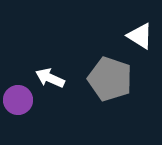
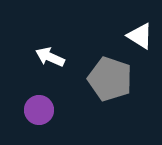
white arrow: moved 21 px up
purple circle: moved 21 px right, 10 px down
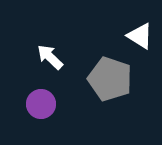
white arrow: rotated 20 degrees clockwise
purple circle: moved 2 px right, 6 px up
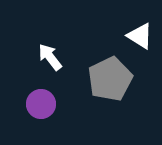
white arrow: rotated 8 degrees clockwise
gray pentagon: rotated 27 degrees clockwise
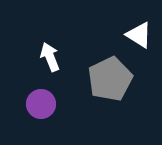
white triangle: moved 1 px left, 1 px up
white arrow: rotated 16 degrees clockwise
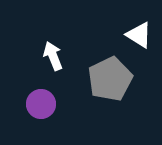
white arrow: moved 3 px right, 1 px up
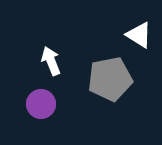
white arrow: moved 2 px left, 5 px down
gray pentagon: rotated 15 degrees clockwise
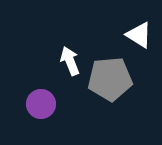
white arrow: moved 19 px right
gray pentagon: rotated 6 degrees clockwise
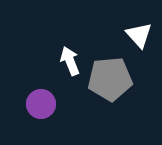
white triangle: rotated 16 degrees clockwise
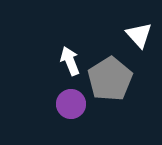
gray pentagon: rotated 27 degrees counterclockwise
purple circle: moved 30 px right
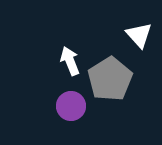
purple circle: moved 2 px down
